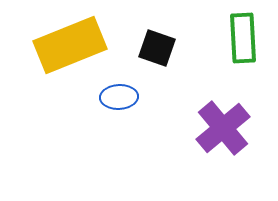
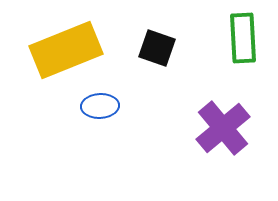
yellow rectangle: moved 4 px left, 5 px down
blue ellipse: moved 19 px left, 9 px down
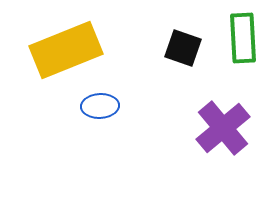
black square: moved 26 px right
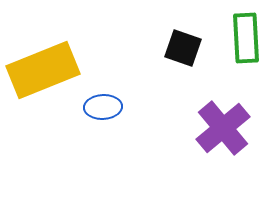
green rectangle: moved 3 px right
yellow rectangle: moved 23 px left, 20 px down
blue ellipse: moved 3 px right, 1 px down
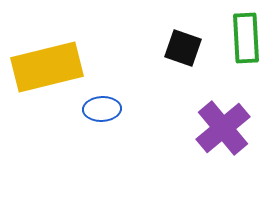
yellow rectangle: moved 4 px right, 3 px up; rotated 8 degrees clockwise
blue ellipse: moved 1 px left, 2 px down
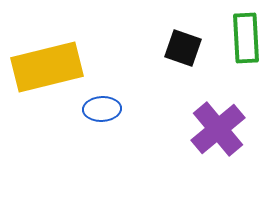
purple cross: moved 5 px left, 1 px down
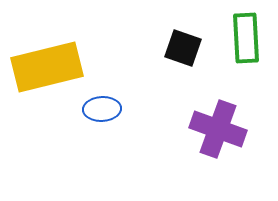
purple cross: rotated 30 degrees counterclockwise
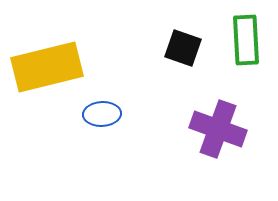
green rectangle: moved 2 px down
blue ellipse: moved 5 px down
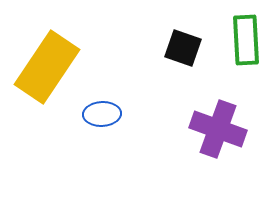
yellow rectangle: rotated 42 degrees counterclockwise
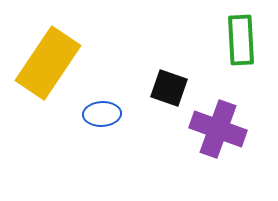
green rectangle: moved 5 px left
black square: moved 14 px left, 40 px down
yellow rectangle: moved 1 px right, 4 px up
